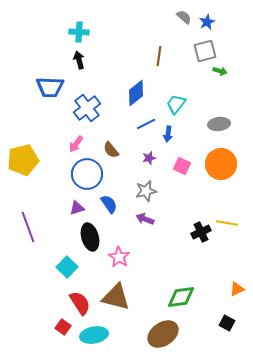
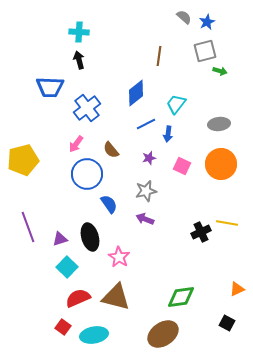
purple triangle: moved 17 px left, 31 px down
red semicircle: moved 2 px left, 5 px up; rotated 80 degrees counterclockwise
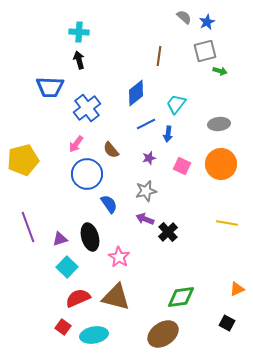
black cross: moved 33 px left; rotated 18 degrees counterclockwise
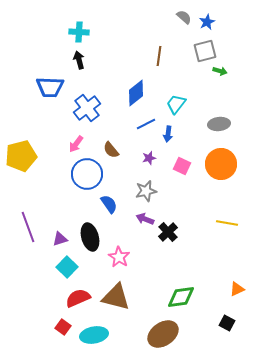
yellow pentagon: moved 2 px left, 4 px up
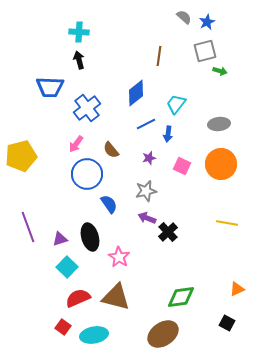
purple arrow: moved 2 px right, 1 px up
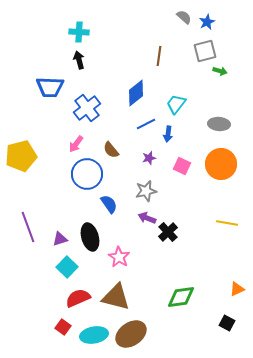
gray ellipse: rotated 10 degrees clockwise
brown ellipse: moved 32 px left
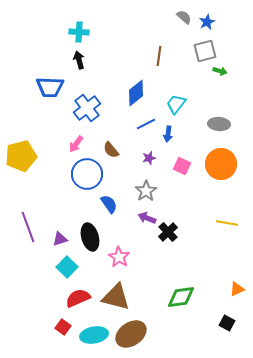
gray star: rotated 20 degrees counterclockwise
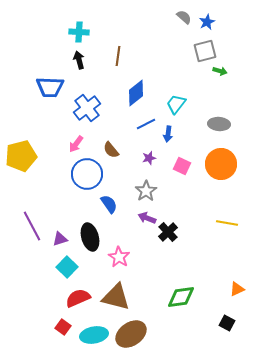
brown line: moved 41 px left
purple line: moved 4 px right, 1 px up; rotated 8 degrees counterclockwise
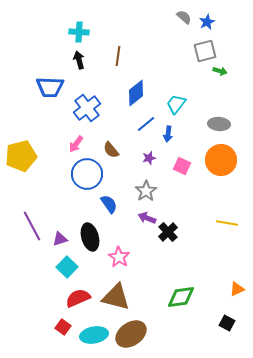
blue line: rotated 12 degrees counterclockwise
orange circle: moved 4 px up
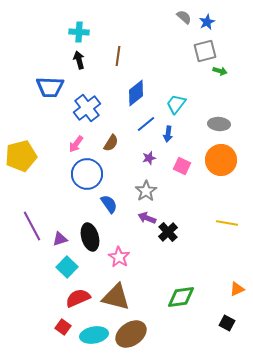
brown semicircle: moved 7 px up; rotated 108 degrees counterclockwise
